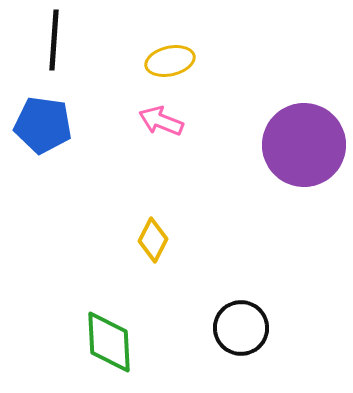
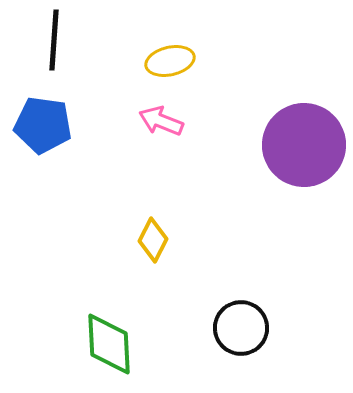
green diamond: moved 2 px down
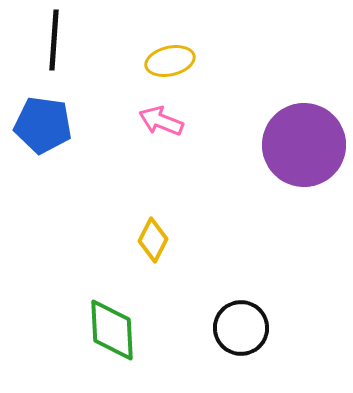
green diamond: moved 3 px right, 14 px up
